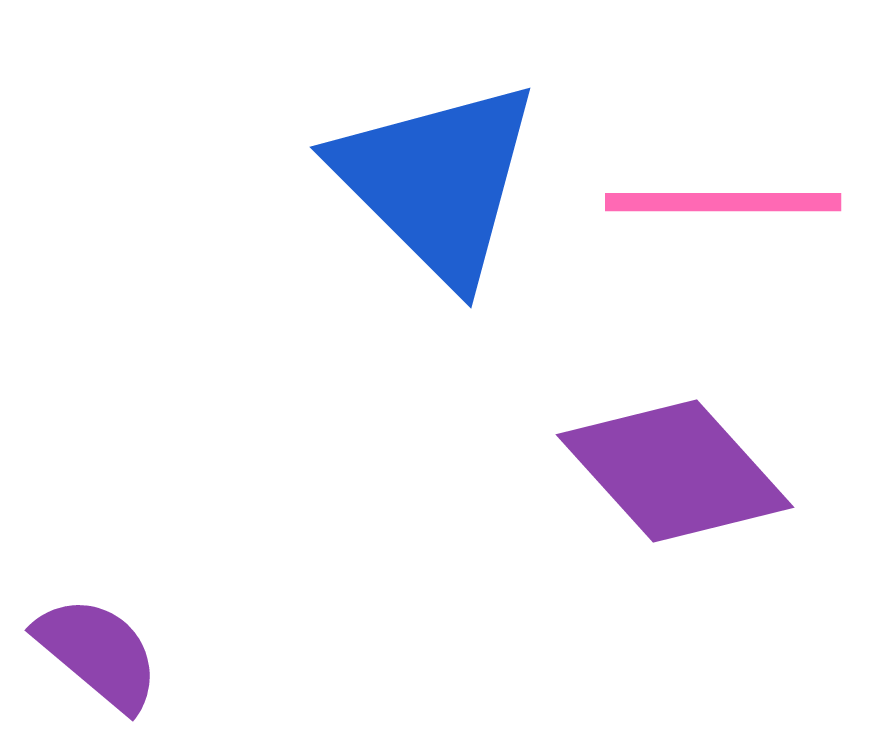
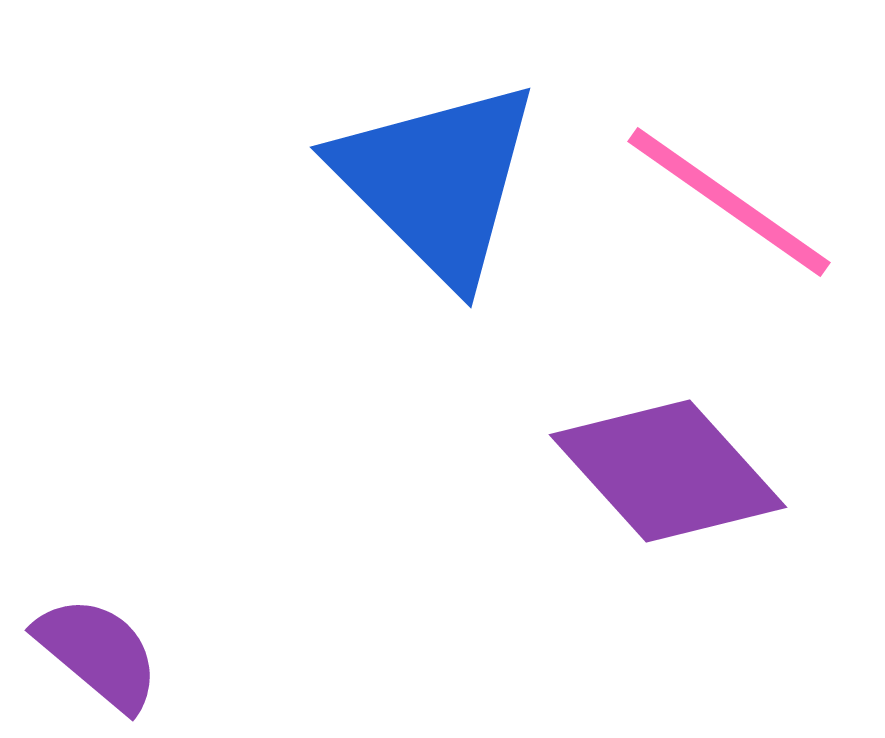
pink line: moved 6 px right; rotated 35 degrees clockwise
purple diamond: moved 7 px left
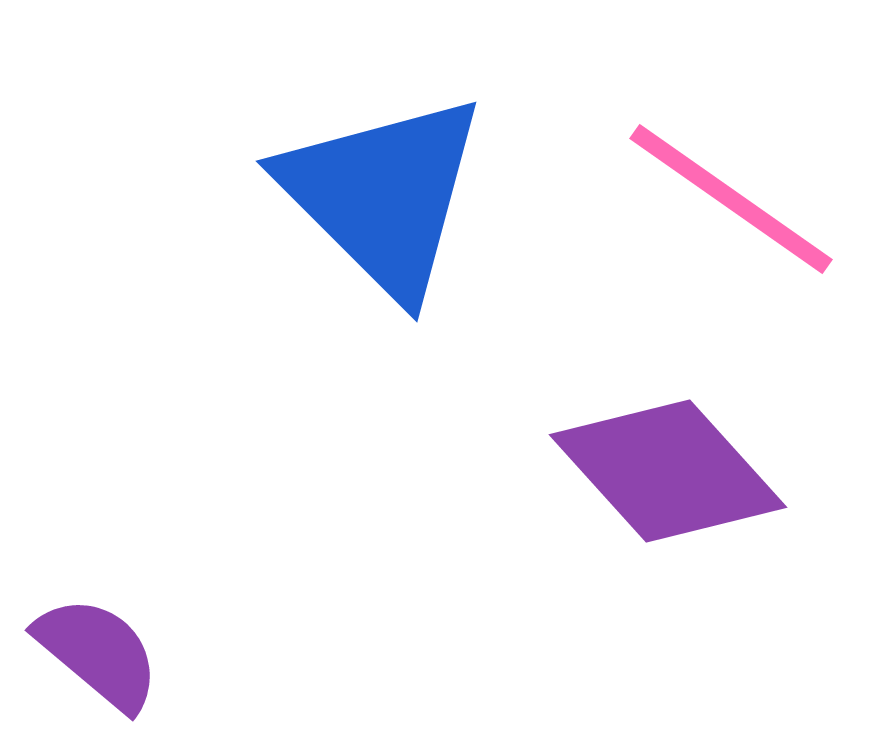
blue triangle: moved 54 px left, 14 px down
pink line: moved 2 px right, 3 px up
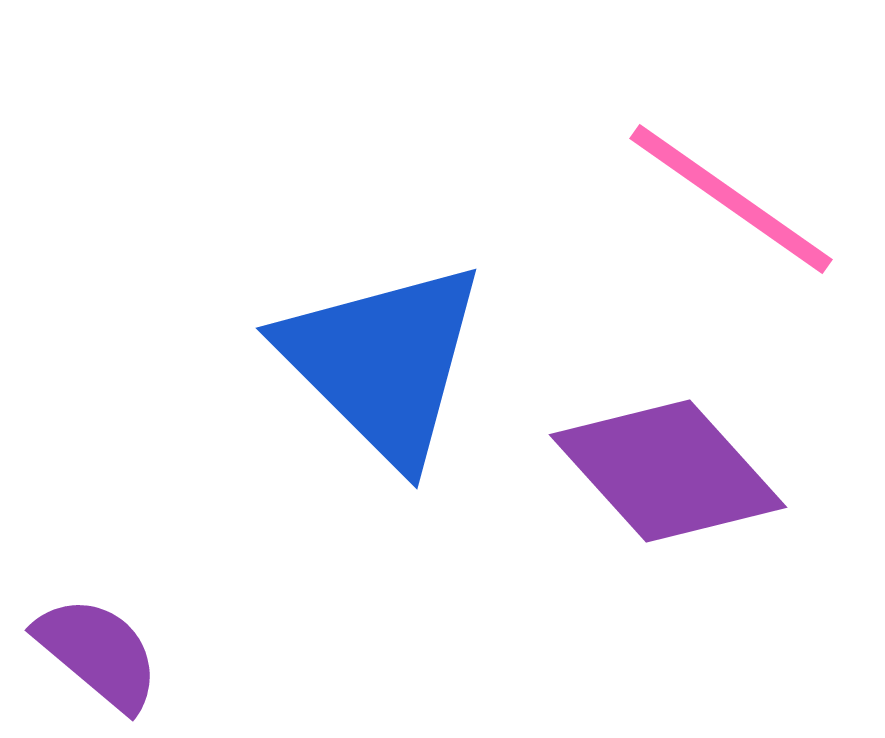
blue triangle: moved 167 px down
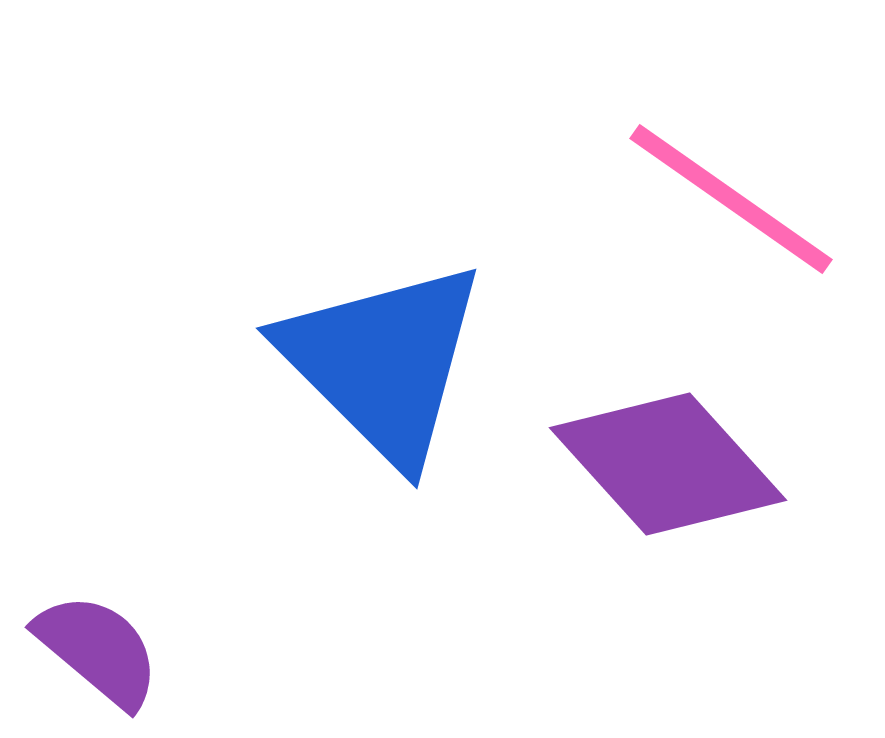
purple diamond: moved 7 px up
purple semicircle: moved 3 px up
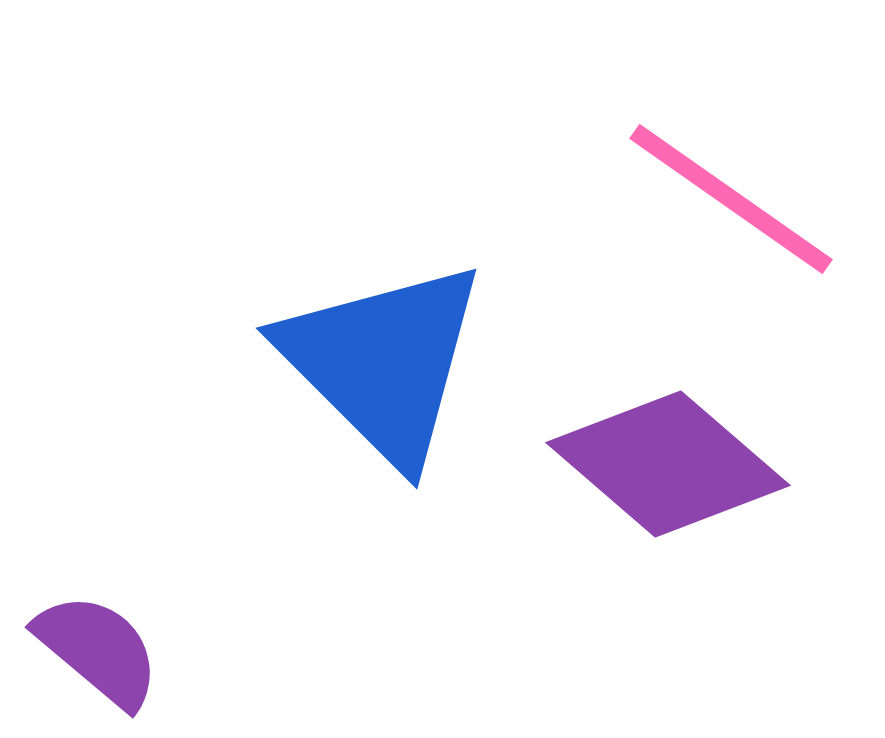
purple diamond: rotated 7 degrees counterclockwise
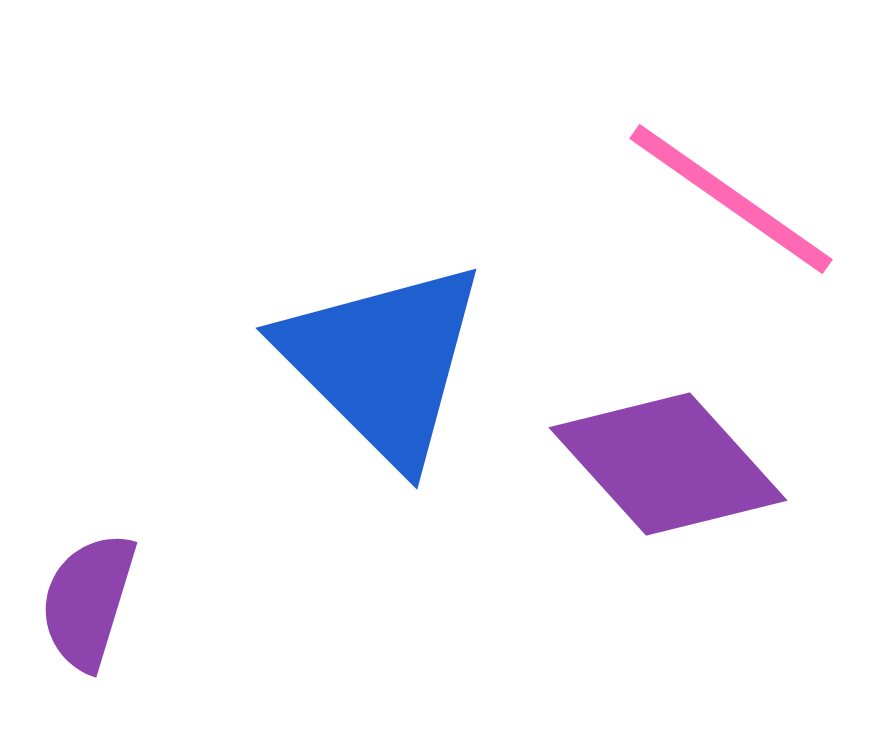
purple diamond: rotated 7 degrees clockwise
purple semicircle: moved 10 px left, 49 px up; rotated 113 degrees counterclockwise
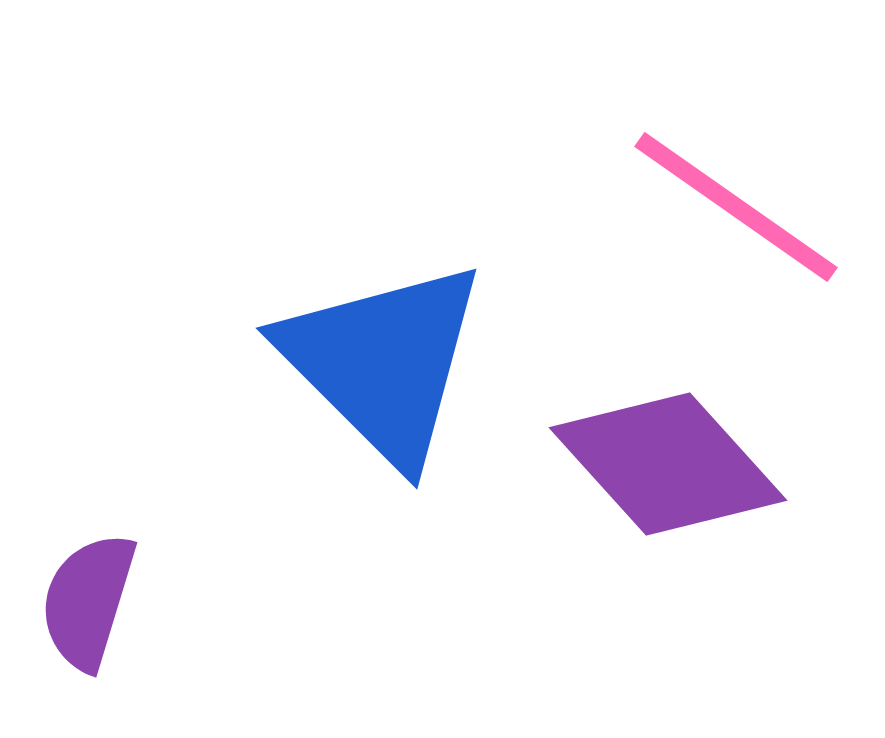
pink line: moved 5 px right, 8 px down
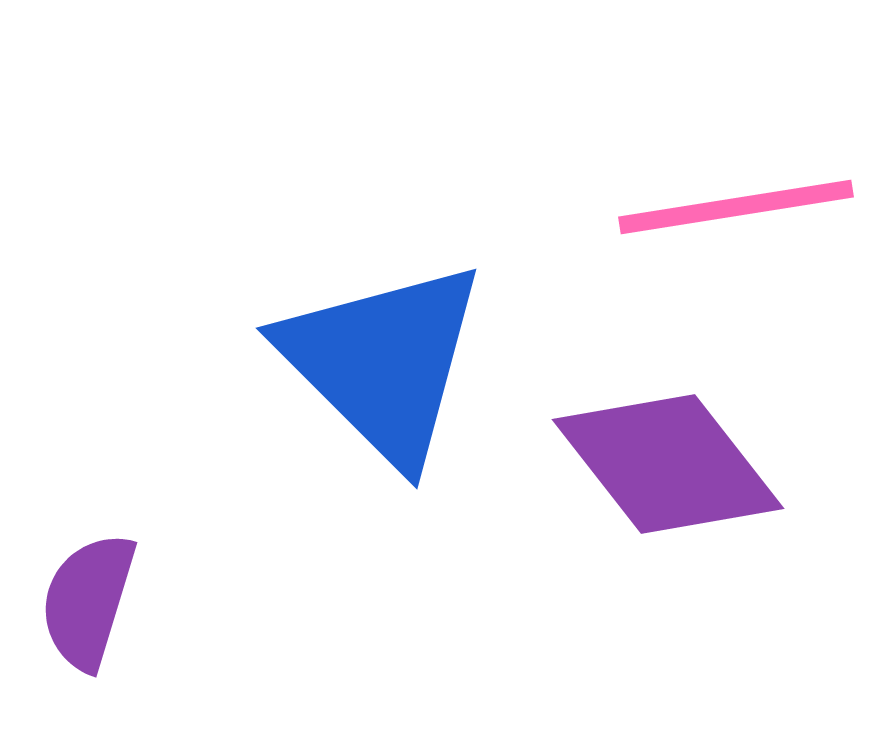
pink line: rotated 44 degrees counterclockwise
purple diamond: rotated 4 degrees clockwise
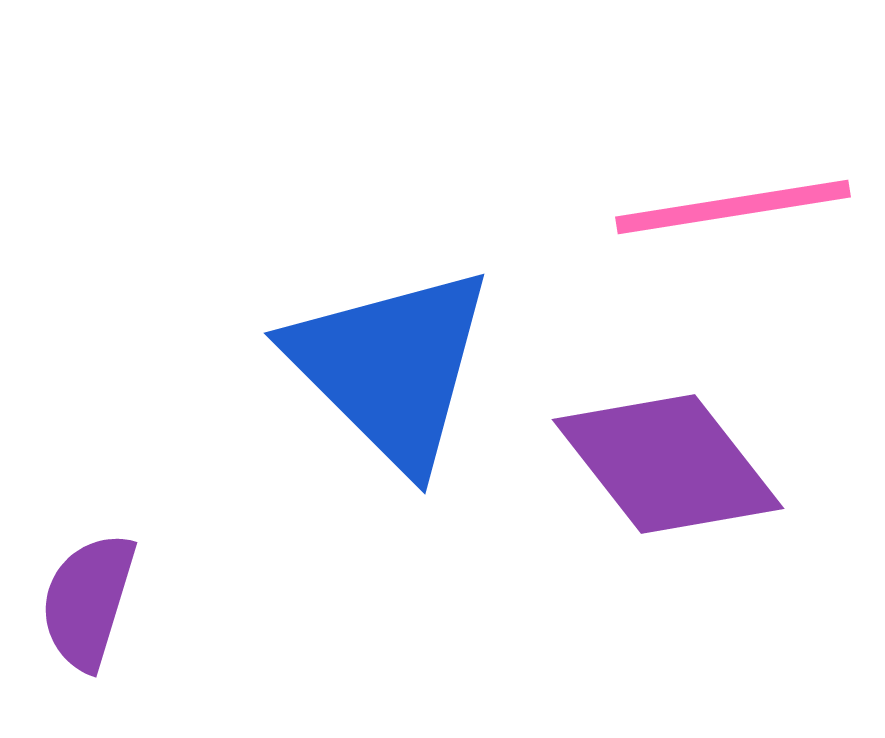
pink line: moved 3 px left
blue triangle: moved 8 px right, 5 px down
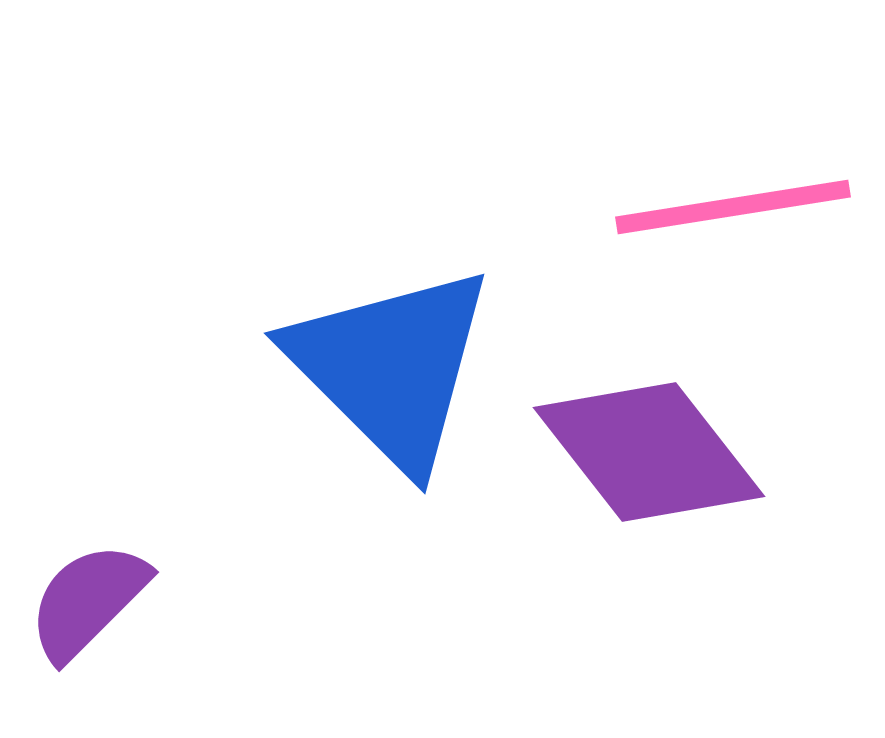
purple diamond: moved 19 px left, 12 px up
purple semicircle: rotated 28 degrees clockwise
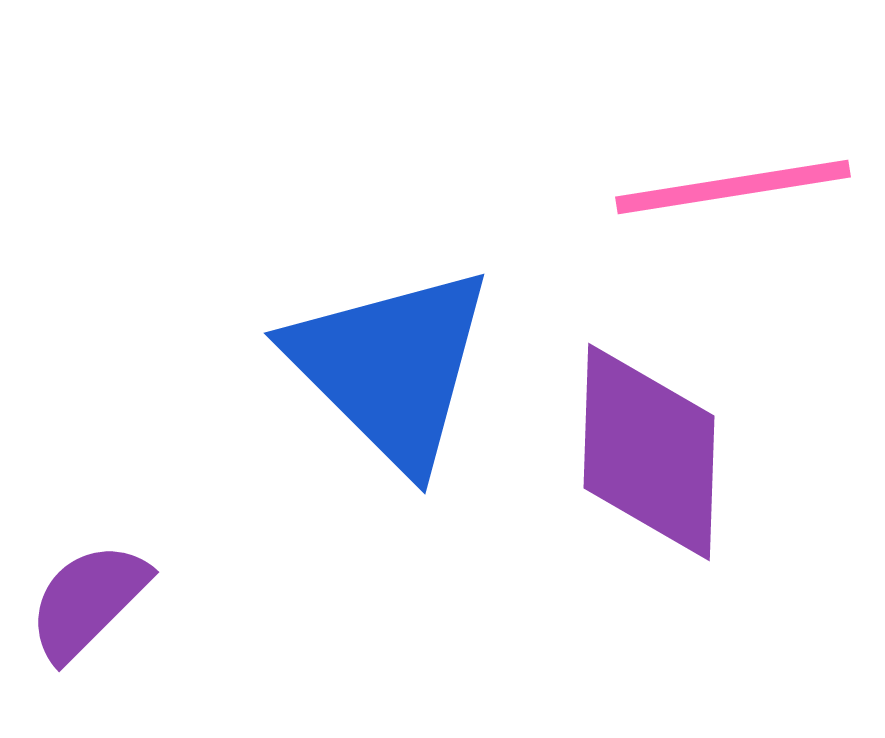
pink line: moved 20 px up
purple diamond: rotated 40 degrees clockwise
